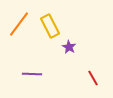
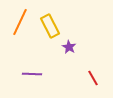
orange line: moved 1 px right, 2 px up; rotated 12 degrees counterclockwise
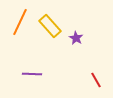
yellow rectangle: rotated 15 degrees counterclockwise
purple star: moved 7 px right, 9 px up
red line: moved 3 px right, 2 px down
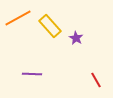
orange line: moved 2 px left, 4 px up; rotated 36 degrees clockwise
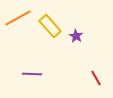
purple star: moved 2 px up
red line: moved 2 px up
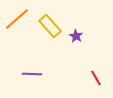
orange line: moved 1 px left, 1 px down; rotated 12 degrees counterclockwise
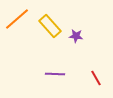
purple star: rotated 24 degrees counterclockwise
purple line: moved 23 px right
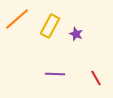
yellow rectangle: rotated 70 degrees clockwise
purple star: moved 2 px up; rotated 16 degrees clockwise
